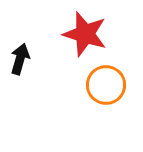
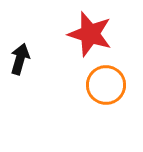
red star: moved 5 px right
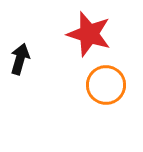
red star: moved 1 px left
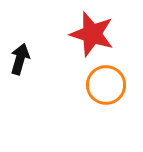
red star: moved 3 px right
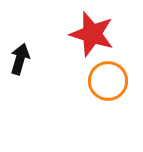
orange circle: moved 2 px right, 4 px up
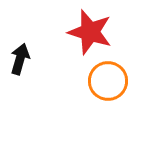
red star: moved 2 px left, 2 px up
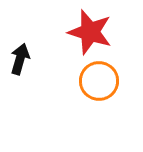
orange circle: moved 9 px left
